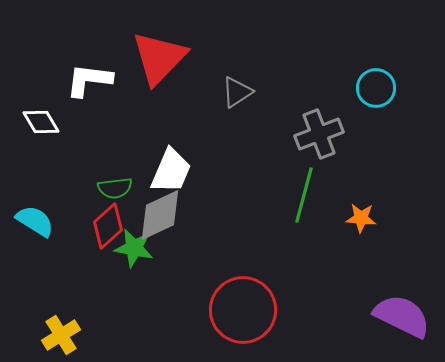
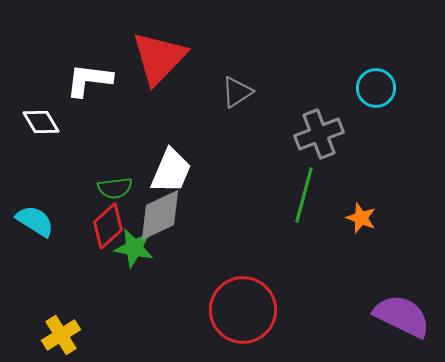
orange star: rotated 16 degrees clockwise
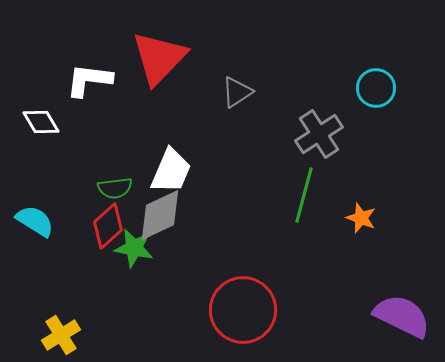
gray cross: rotated 12 degrees counterclockwise
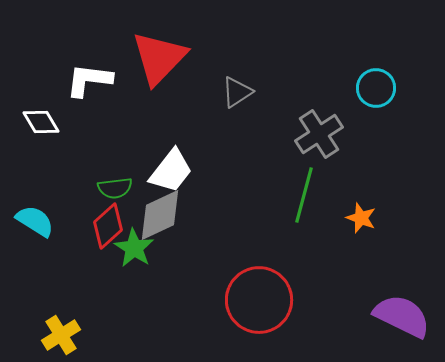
white trapezoid: rotated 15 degrees clockwise
green star: rotated 21 degrees clockwise
red circle: moved 16 px right, 10 px up
